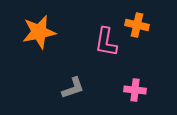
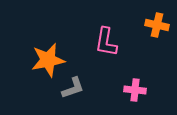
orange cross: moved 20 px right
orange star: moved 9 px right, 28 px down
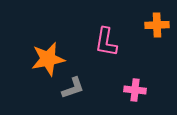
orange cross: rotated 15 degrees counterclockwise
orange star: moved 1 px up
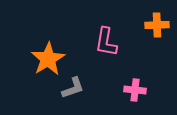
orange star: rotated 20 degrees counterclockwise
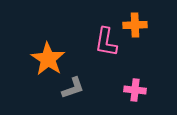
orange cross: moved 22 px left
orange star: rotated 8 degrees counterclockwise
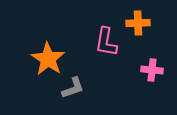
orange cross: moved 3 px right, 2 px up
pink cross: moved 17 px right, 20 px up
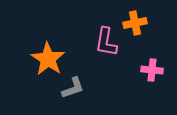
orange cross: moved 3 px left; rotated 10 degrees counterclockwise
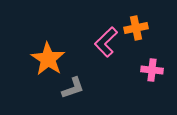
orange cross: moved 1 px right, 5 px down
pink L-shape: rotated 36 degrees clockwise
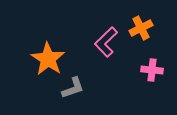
orange cross: moved 5 px right; rotated 15 degrees counterclockwise
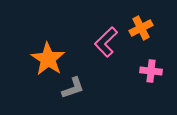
pink cross: moved 1 px left, 1 px down
